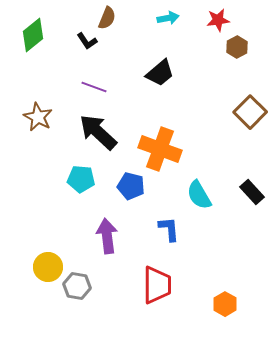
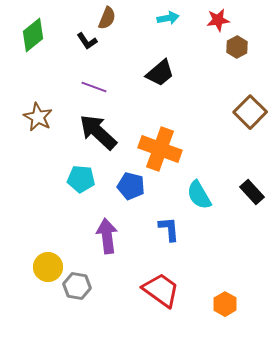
red trapezoid: moved 4 px right, 5 px down; rotated 54 degrees counterclockwise
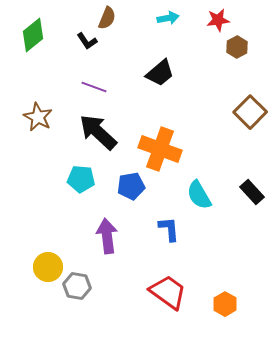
blue pentagon: rotated 24 degrees counterclockwise
red trapezoid: moved 7 px right, 2 px down
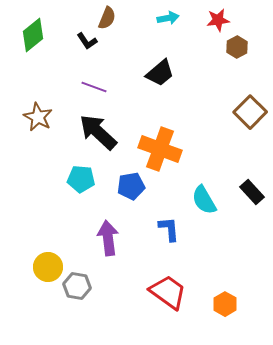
cyan semicircle: moved 5 px right, 5 px down
purple arrow: moved 1 px right, 2 px down
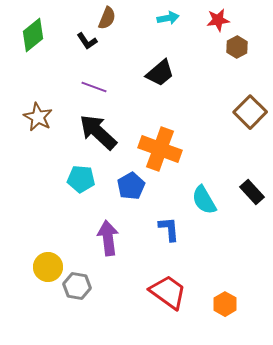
blue pentagon: rotated 20 degrees counterclockwise
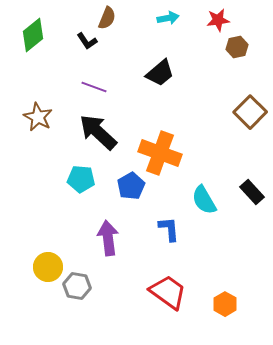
brown hexagon: rotated 15 degrees clockwise
orange cross: moved 4 px down
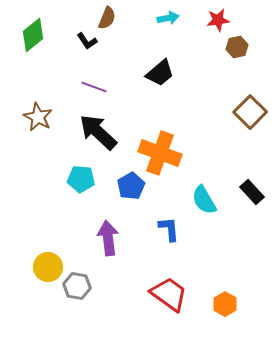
red trapezoid: moved 1 px right, 2 px down
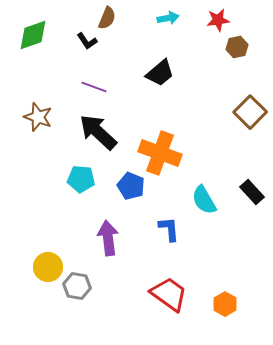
green diamond: rotated 20 degrees clockwise
brown star: rotated 8 degrees counterclockwise
blue pentagon: rotated 20 degrees counterclockwise
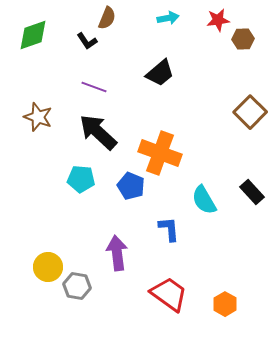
brown hexagon: moved 6 px right, 8 px up; rotated 10 degrees clockwise
purple arrow: moved 9 px right, 15 px down
